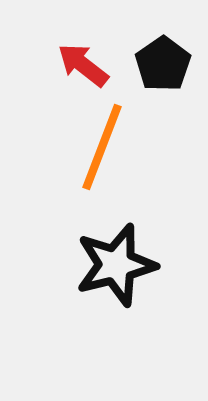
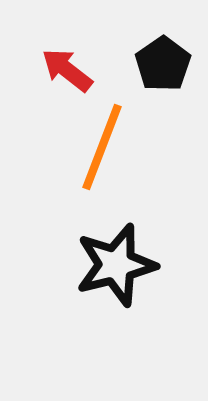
red arrow: moved 16 px left, 5 px down
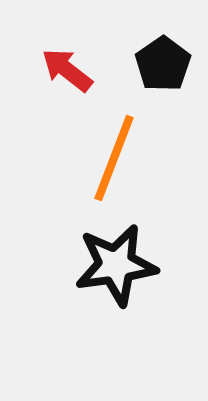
orange line: moved 12 px right, 11 px down
black star: rotated 6 degrees clockwise
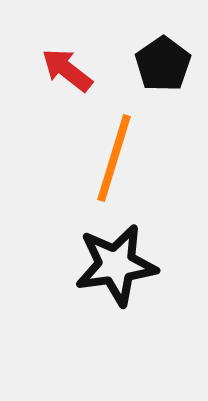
orange line: rotated 4 degrees counterclockwise
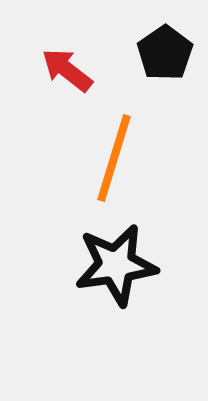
black pentagon: moved 2 px right, 11 px up
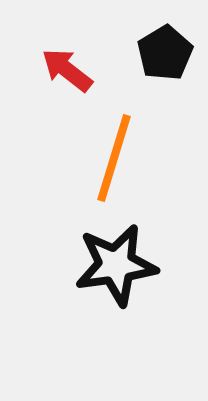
black pentagon: rotated 4 degrees clockwise
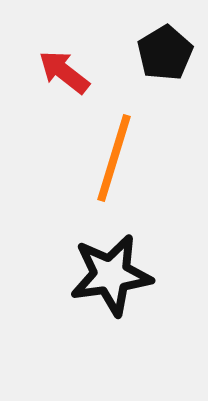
red arrow: moved 3 px left, 2 px down
black star: moved 5 px left, 10 px down
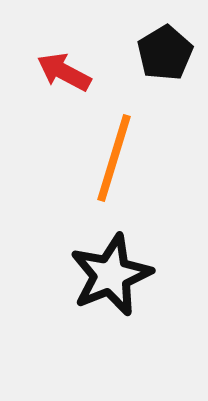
red arrow: rotated 10 degrees counterclockwise
black star: rotated 14 degrees counterclockwise
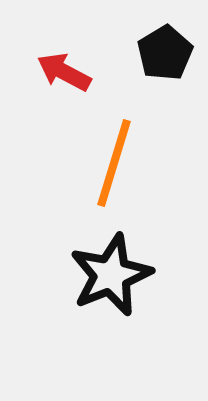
orange line: moved 5 px down
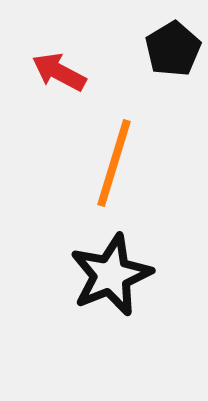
black pentagon: moved 8 px right, 4 px up
red arrow: moved 5 px left
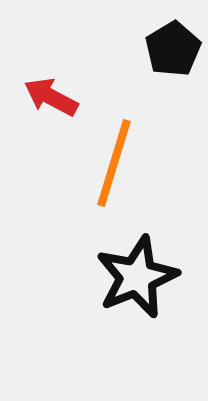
red arrow: moved 8 px left, 25 px down
black star: moved 26 px right, 2 px down
